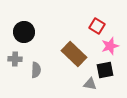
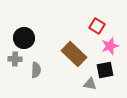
black circle: moved 6 px down
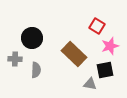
black circle: moved 8 px right
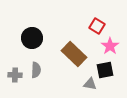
pink star: rotated 18 degrees counterclockwise
gray cross: moved 16 px down
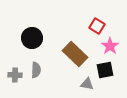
brown rectangle: moved 1 px right
gray triangle: moved 3 px left
